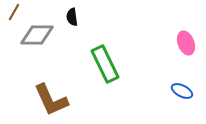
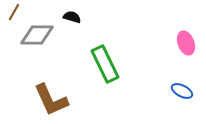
black semicircle: rotated 114 degrees clockwise
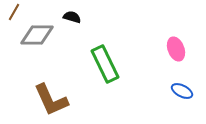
pink ellipse: moved 10 px left, 6 px down
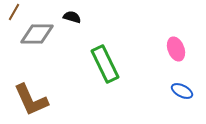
gray diamond: moved 1 px up
brown L-shape: moved 20 px left
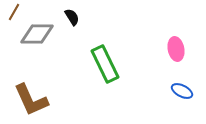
black semicircle: rotated 42 degrees clockwise
pink ellipse: rotated 10 degrees clockwise
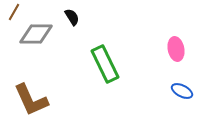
gray diamond: moved 1 px left
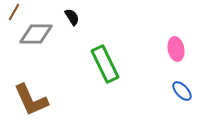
blue ellipse: rotated 20 degrees clockwise
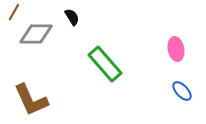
green rectangle: rotated 15 degrees counterclockwise
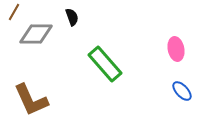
black semicircle: rotated 12 degrees clockwise
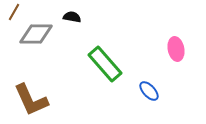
black semicircle: rotated 60 degrees counterclockwise
blue ellipse: moved 33 px left
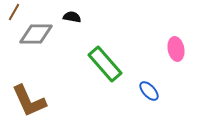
brown L-shape: moved 2 px left, 1 px down
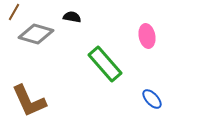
gray diamond: rotated 16 degrees clockwise
pink ellipse: moved 29 px left, 13 px up
blue ellipse: moved 3 px right, 8 px down
